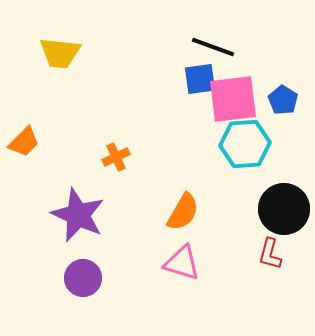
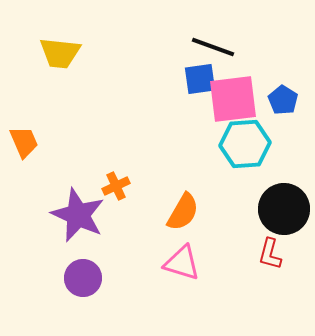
orange trapezoid: rotated 68 degrees counterclockwise
orange cross: moved 29 px down
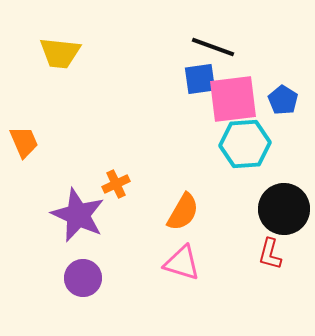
orange cross: moved 2 px up
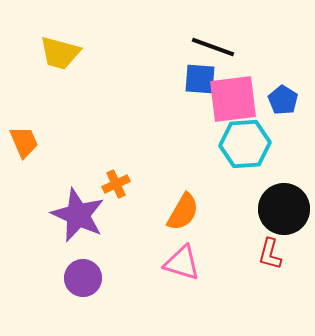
yellow trapezoid: rotated 9 degrees clockwise
blue square: rotated 12 degrees clockwise
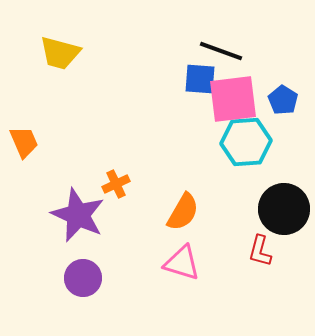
black line: moved 8 px right, 4 px down
cyan hexagon: moved 1 px right, 2 px up
red L-shape: moved 10 px left, 3 px up
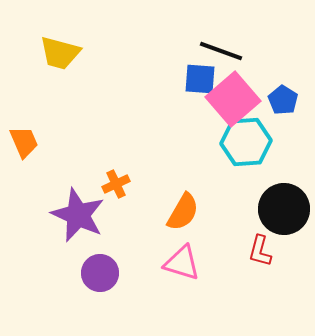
pink square: rotated 34 degrees counterclockwise
purple circle: moved 17 px right, 5 px up
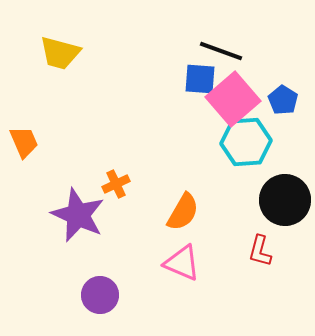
black circle: moved 1 px right, 9 px up
pink triangle: rotated 6 degrees clockwise
purple circle: moved 22 px down
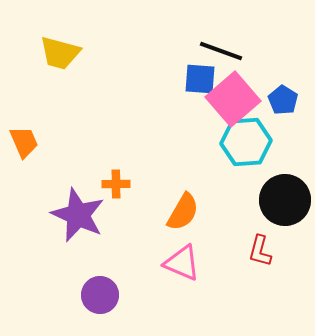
orange cross: rotated 24 degrees clockwise
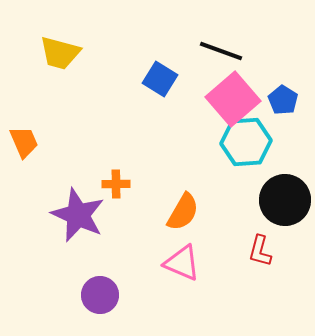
blue square: moved 40 px left; rotated 28 degrees clockwise
